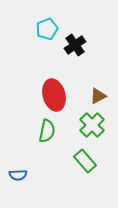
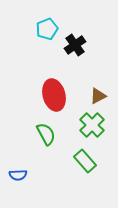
green semicircle: moved 1 px left, 3 px down; rotated 40 degrees counterclockwise
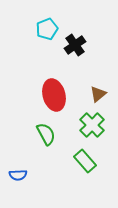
brown triangle: moved 2 px up; rotated 12 degrees counterclockwise
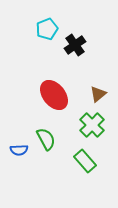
red ellipse: rotated 24 degrees counterclockwise
green semicircle: moved 5 px down
blue semicircle: moved 1 px right, 25 px up
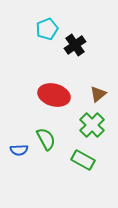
red ellipse: rotated 36 degrees counterclockwise
green rectangle: moved 2 px left, 1 px up; rotated 20 degrees counterclockwise
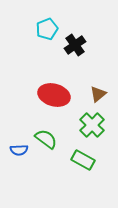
green semicircle: rotated 25 degrees counterclockwise
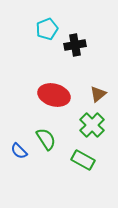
black cross: rotated 25 degrees clockwise
green semicircle: rotated 20 degrees clockwise
blue semicircle: moved 1 px down; rotated 48 degrees clockwise
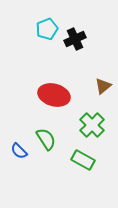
black cross: moved 6 px up; rotated 15 degrees counterclockwise
brown triangle: moved 5 px right, 8 px up
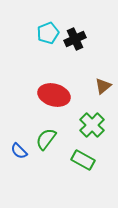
cyan pentagon: moved 1 px right, 4 px down
green semicircle: rotated 110 degrees counterclockwise
